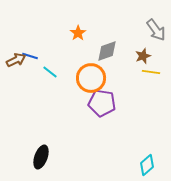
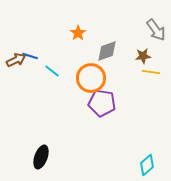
brown star: rotated 14 degrees clockwise
cyan line: moved 2 px right, 1 px up
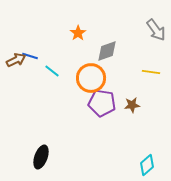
brown star: moved 11 px left, 49 px down
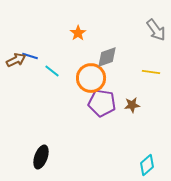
gray diamond: moved 6 px down
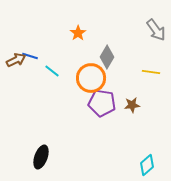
gray diamond: rotated 40 degrees counterclockwise
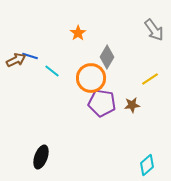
gray arrow: moved 2 px left
yellow line: moved 1 px left, 7 px down; rotated 42 degrees counterclockwise
